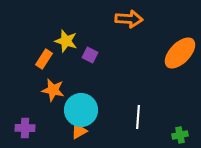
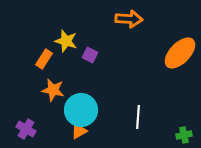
purple cross: moved 1 px right, 1 px down; rotated 30 degrees clockwise
green cross: moved 4 px right
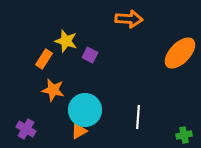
cyan circle: moved 4 px right
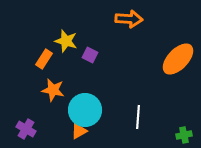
orange ellipse: moved 2 px left, 6 px down
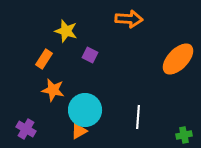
yellow star: moved 10 px up
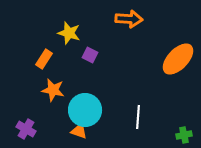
yellow star: moved 3 px right, 2 px down
orange triangle: rotated 48 degrees clockwise
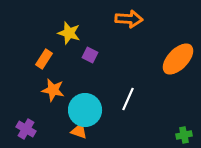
white line: moved 10 px left, 18 px up; rotated 20 degrees clockwise
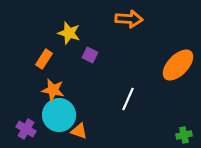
orange ellipse: moved 6 px down
cyan circle: moved 26 px left, 5 px down
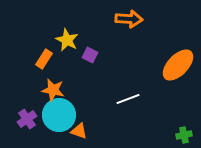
yellow star: moved 2 px left, 7 px down; rotated 10 degrees clockwise
white line: rotated 45 degrees clockwise
purple cross: moved 1 px right, 10 px up; rotated 24 degrees clockwise
